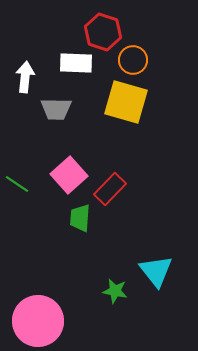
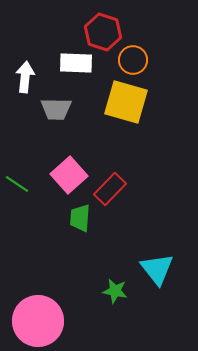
cyan triangle: moved 1 px right, 2 px up
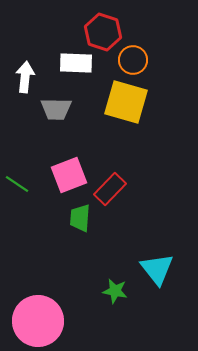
pink square: rotated 21 degrees clockwise
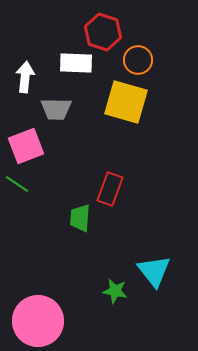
orange circle: moved 5 px right
pink square: moved 43 px left, 29 px up
red rectangle: rotated 24 degrees counterclockwise
cyan triangle: moved 3 px left, 2 px down
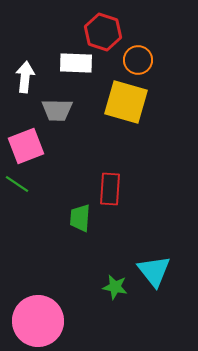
gray trapezoid: moved 1 px right, 1 px down
red rectangle: rotated 16 degrees counterclockwise
green star: moved 4 px up
